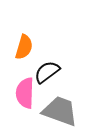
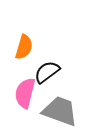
pink semicircle: rotated 12 degrees clockwise
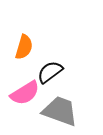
black semicircle: moved 3 px right
pink semicircle: rotated 136 degrees counterclockwise
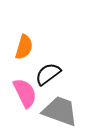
black semicircle: moved 2 px left, 2 px down
pink semicircle: rotated 84 degrees counterclockwise
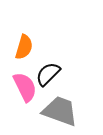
black semicircle: rotated 8 degrees counterclockwise
pink semicircle: moved 6 px up
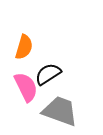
black semicircle: rotated 12 degrees clockwise
pink semicircle: moved 1 px right
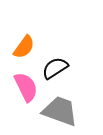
orange semicircle: rotated 20 degrees clockwise
black semicircle: moved 7 px right, 6 px up
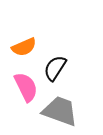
orange semicircle: rotated 30 degrees clockwise
black semicircle: rotated 24 degrees counterclockwise
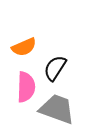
pink semicircle: rotated 28 degrees clockwise
gray trapezoid: moved 3 px left, 2 px up
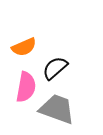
black semicircle: rotated 16 degrees clockwise
pink semicircle: rotated 8 degrees clockwise
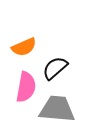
gray trapezoid: rotated 15 degrees counterclockwise
